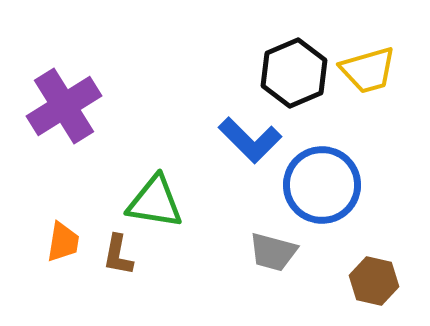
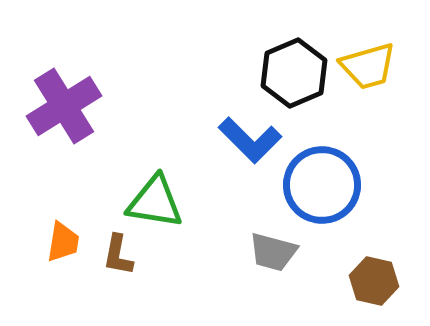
yellow trapezoid: moved 4 px up
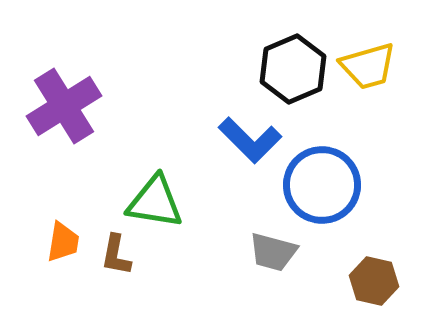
black hexagon: moved 1 px left, 4 px up
brown L-shape: moved 2 px left
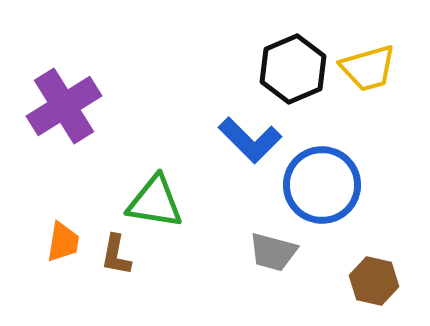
yellow trapezoid: moved 2 px down
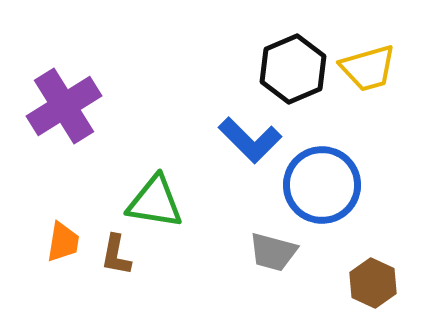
brown hexagon: moved 1 px left, 2 px down; rotated 12 degrees clockwise
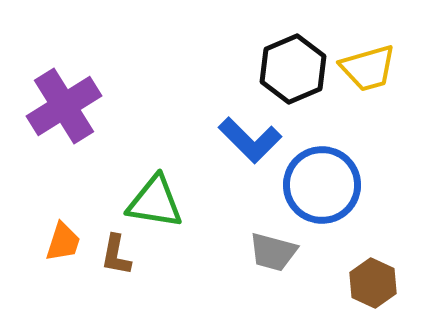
orange trapezoid: rotated 9 degrees clockwise
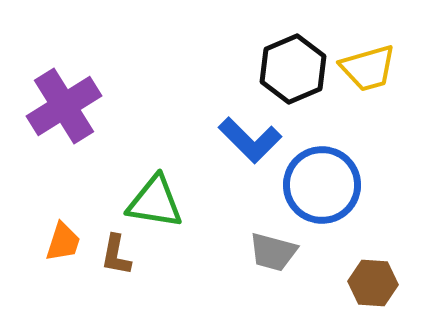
brown hexagon: rotated 21 degrees counterclockwise
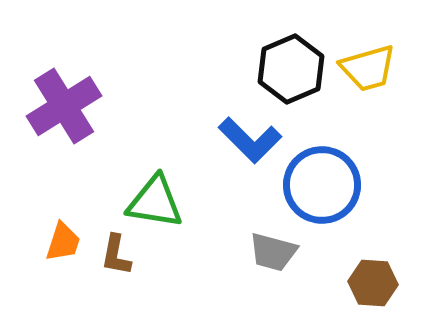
black hexagon: moved 2 px left
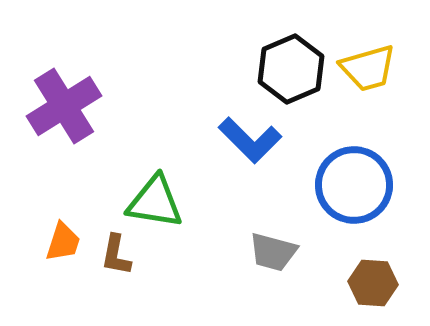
blue circle: moved 32 px right
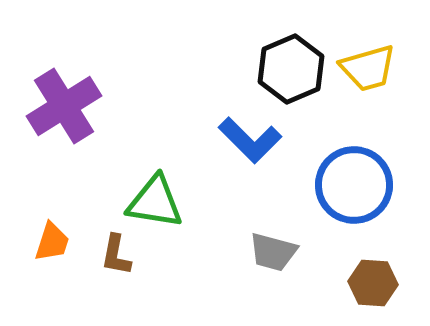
orange trapezoid: moved 11 px left
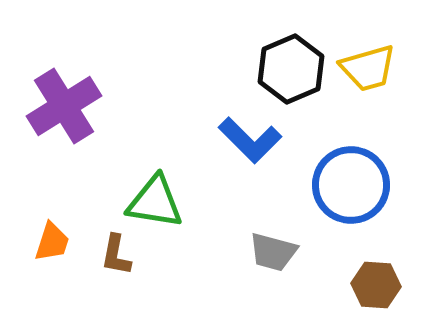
blue circle: moved 3 px left
brown hexagon: moved 3 px right, 2 px down
